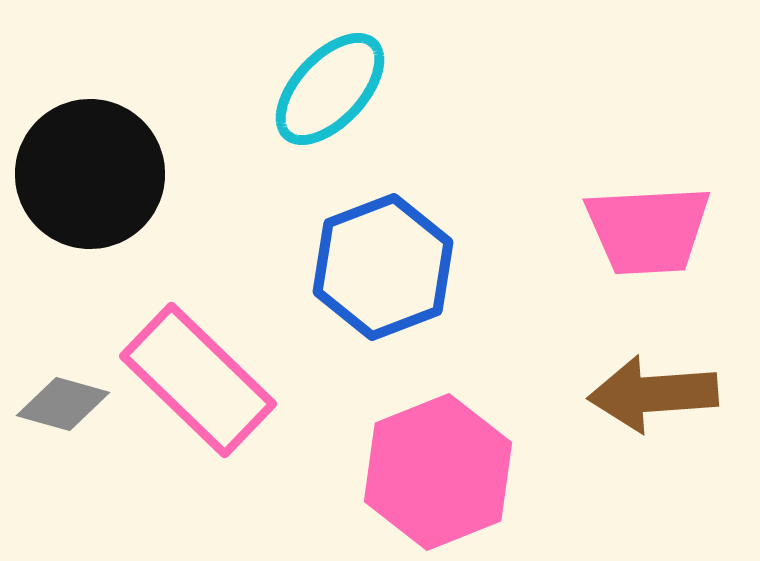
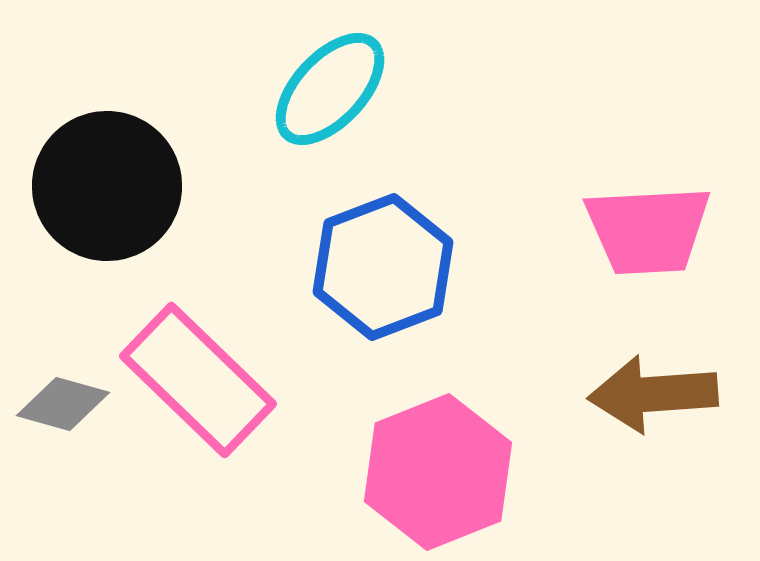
black circle: moved 17 px right, 12 px down
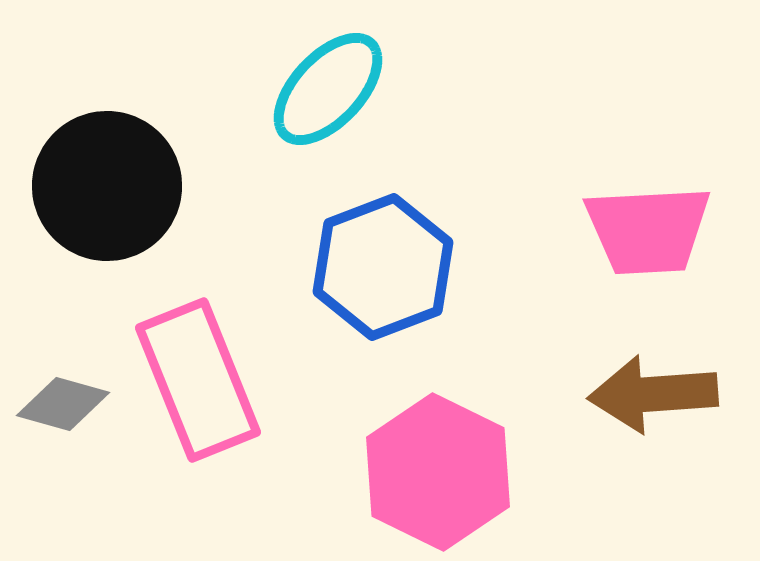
cyan ellipse: moved 2 px left
pink rectangle: rotated 24 degrees clockwise
pink hexagon: rotated 12 degrees counterclockwise
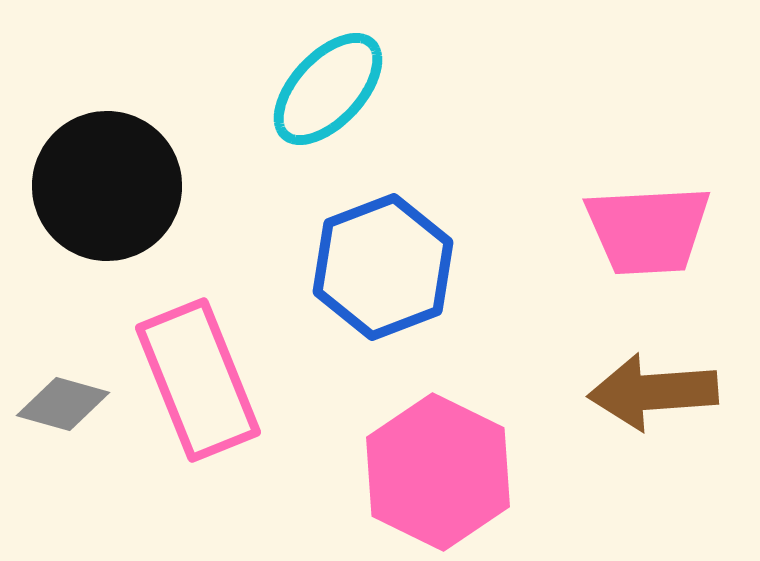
brown arrow: moved 2 px up
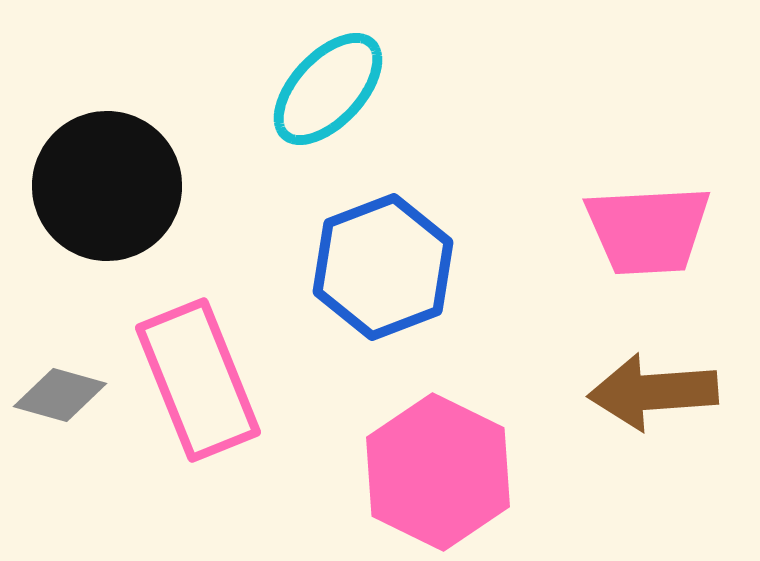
gray diamond: moved 3 px left, 9 px up
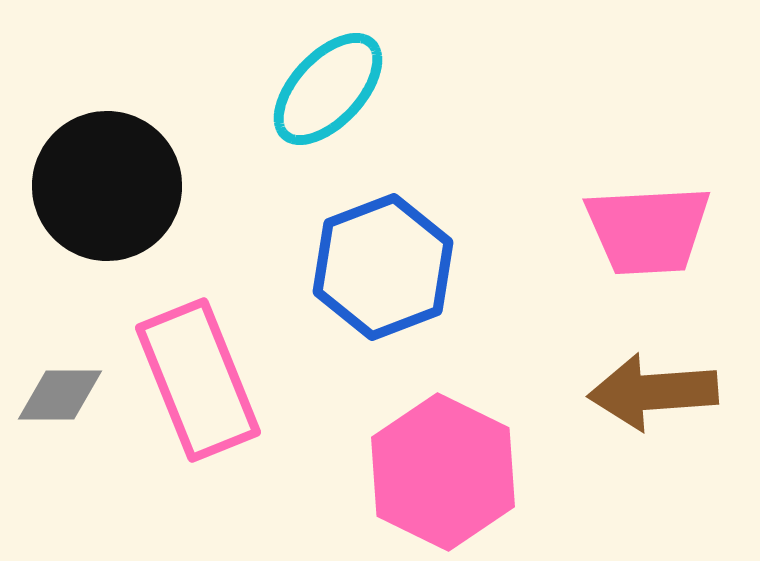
gray diamond: rotated 16 degrees counterclockwise
pink hexagon: moved 5 px right
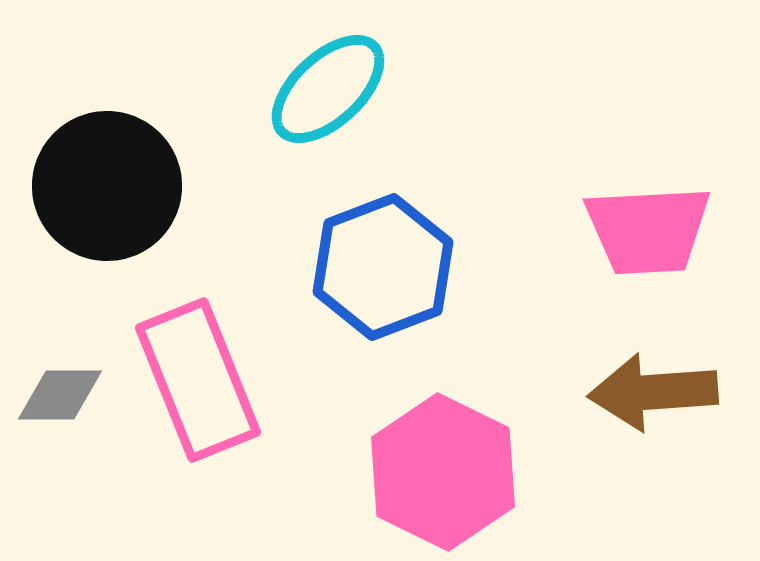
cyan ellipse: rotated 4 degrees clockwise
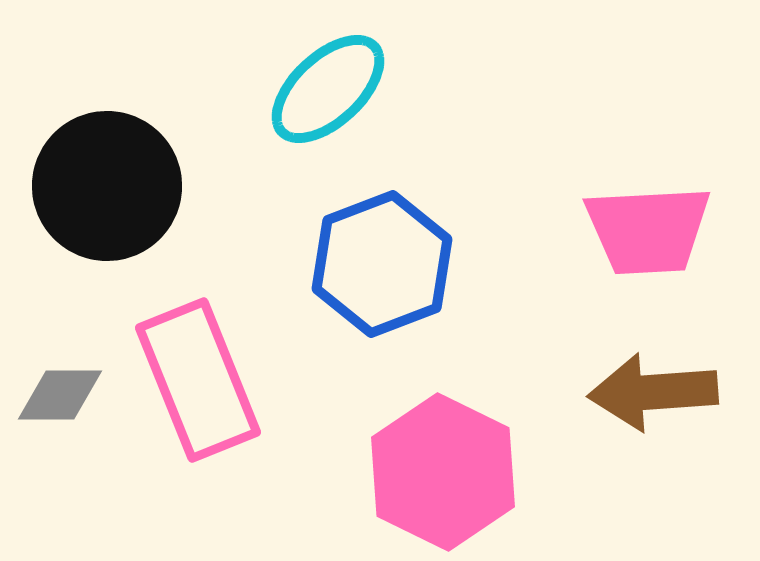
blue hexagon: moved 1 px left, 3 px up
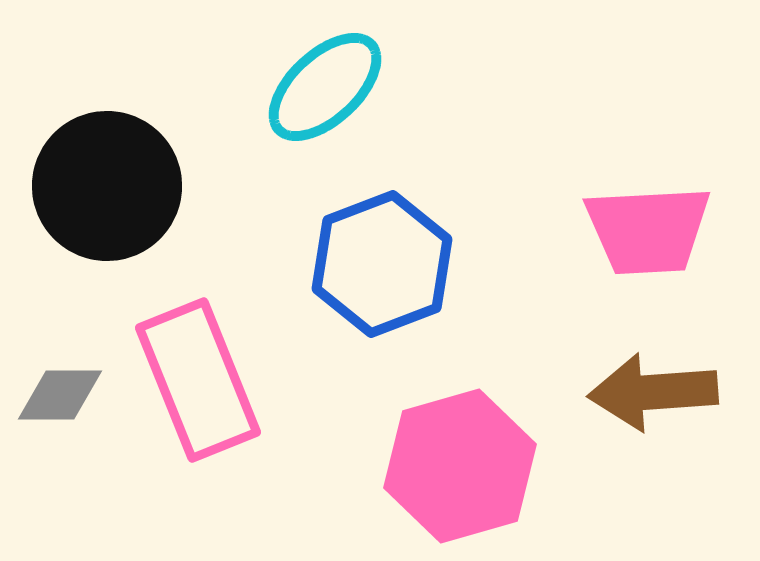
cyan ellipse: moved 3 px left, 2 px up
pink hexagon: moved 17 px right, 6 px up; rotated 18 degrees clockwise
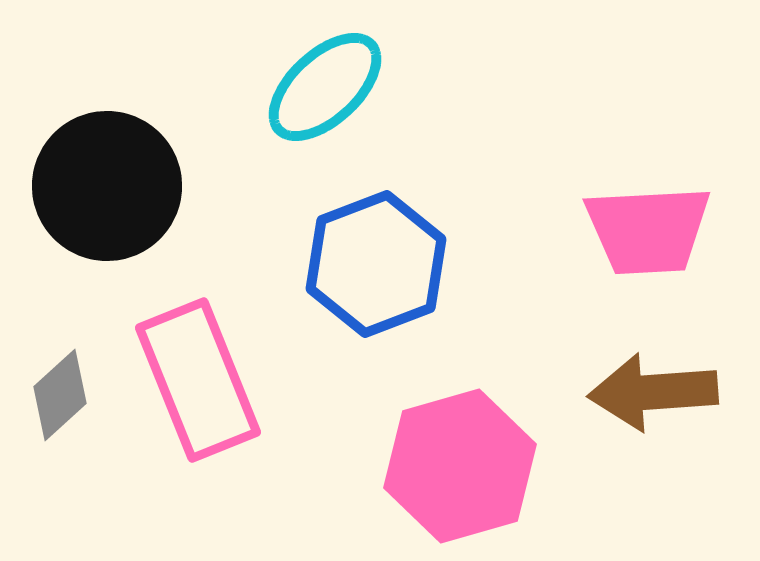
blue hexagon: moved 6 px left
gray diamond: rotated 42 degrees counterclockwise
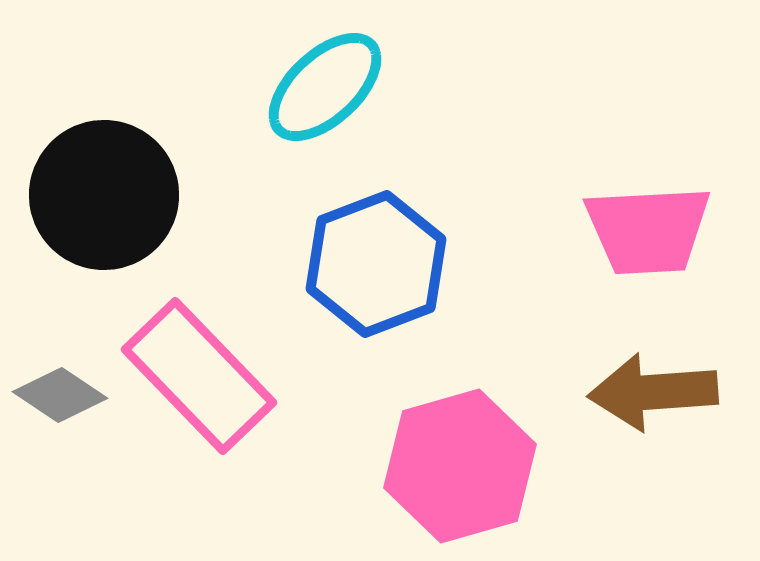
black circle: moved 3 px left, 9 px down
pink rectangle: moved 1 px right, 4 px up; rotated 22 degrees counterclockwise
gray diamond: rotated 76 degrees clockwise
